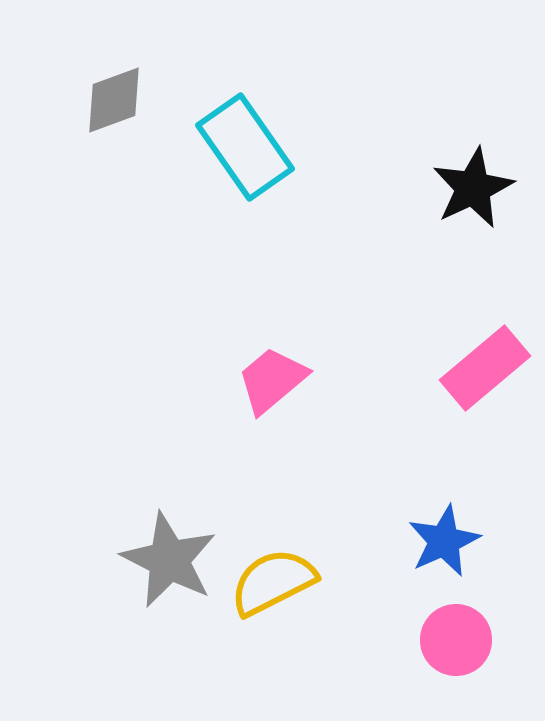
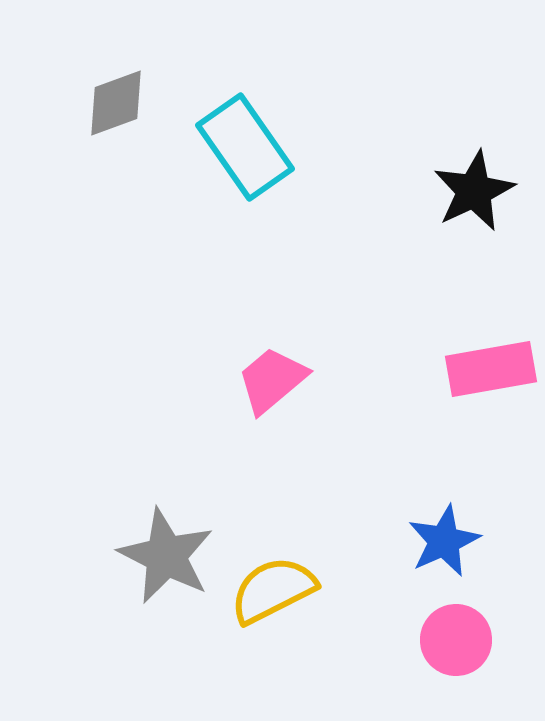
gray diamond: moved 2 px right, 3 px down
black star: moved 1 px right, 3 px down
pink rectangle: moved 6 px right, 1 px down; rotated 30 degrees clockwise
gray star: moved 3 px left, 4 px up
yellow semicircle: moved 8 px down
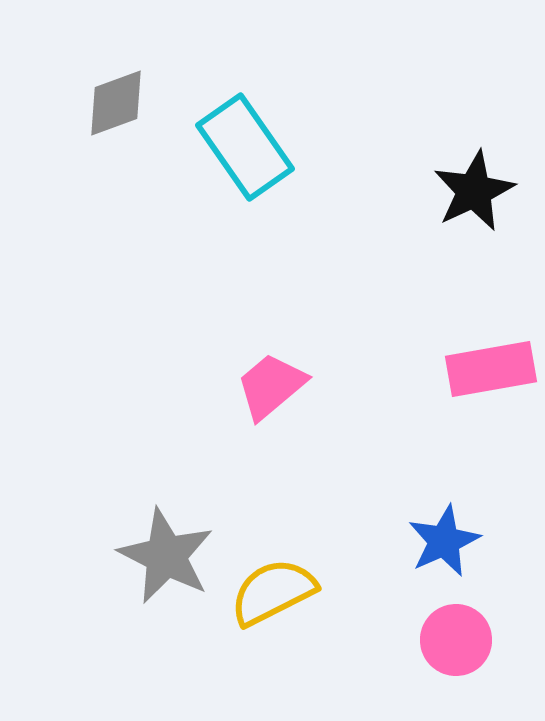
pink trapezoid: moved 1 px left, 6 px down
yellow semicircle: moved 2 px down
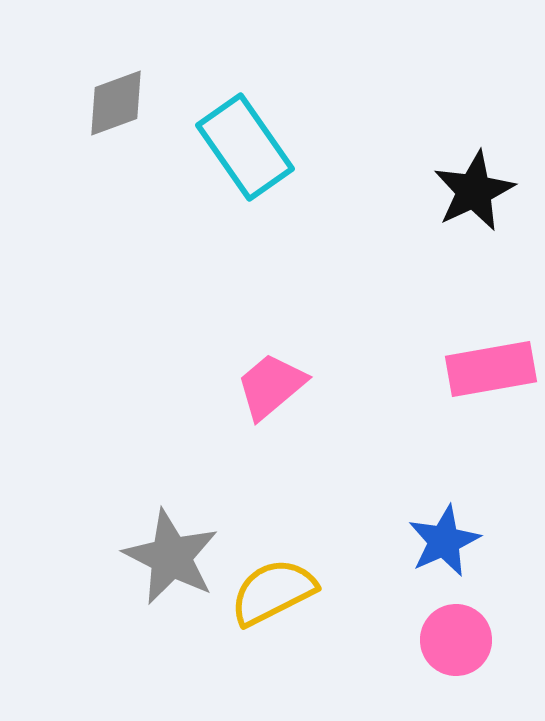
gray star: moved 5 px right, 1 px down
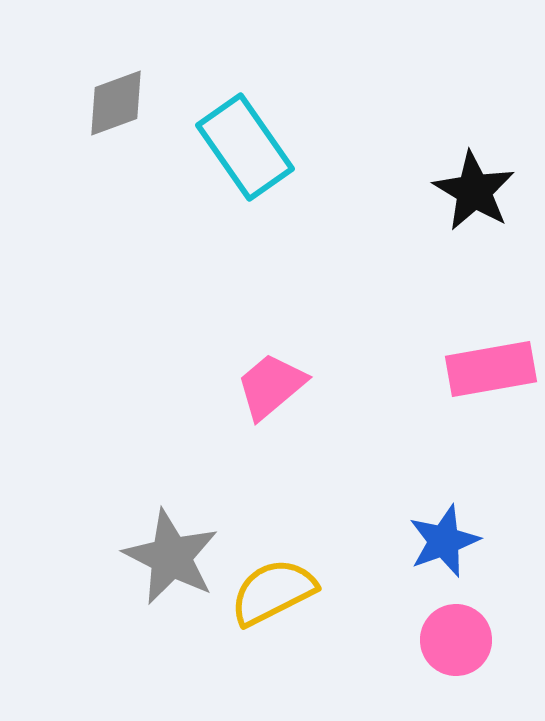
black star: rotated 16 degrees counterclockwise
blue star: rotated 4 degrees clockwise
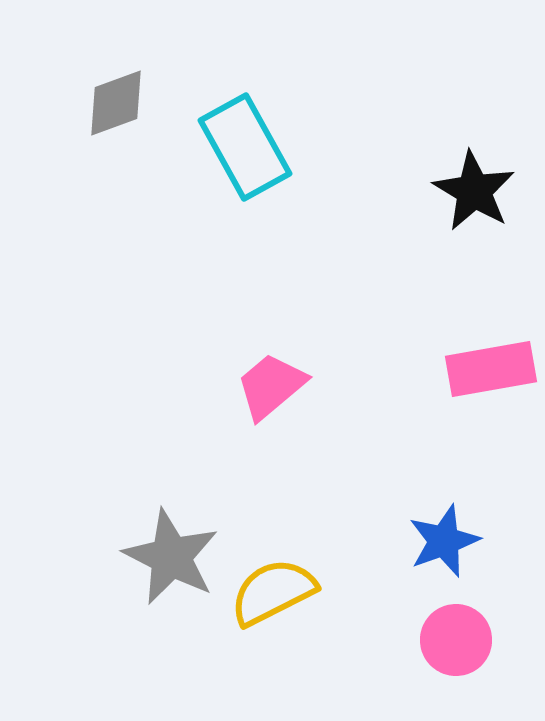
cyan rectangle: rotated 6 degrees clockwise
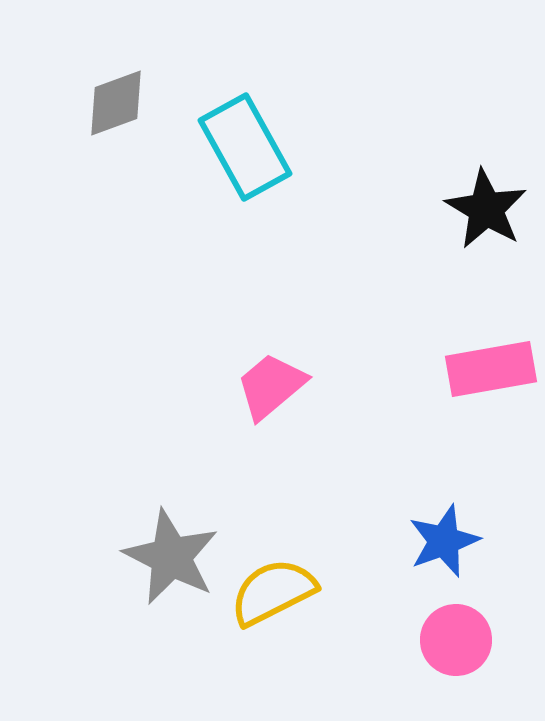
black star: moved 12 px right, 18 px down
